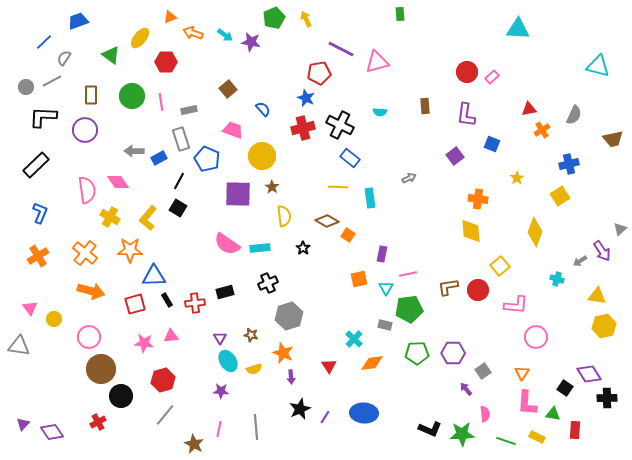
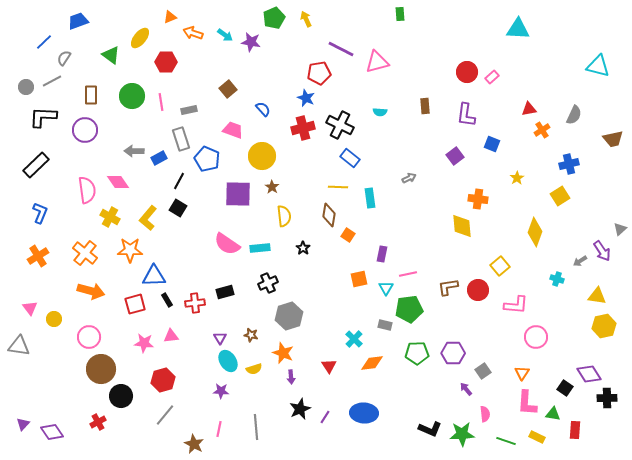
brown diamond at (327, 221): moved 2 px right, 6 px up; rotated 70 degrees clockwise
yellow diamond at (471, 231): moved 9 px left, 5 px up
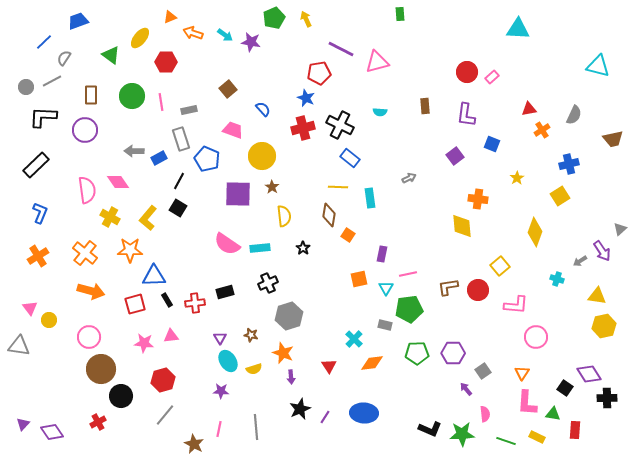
yellow circle at (54, 319): moved 5 px left, 1 px down
